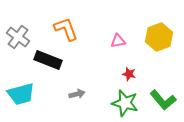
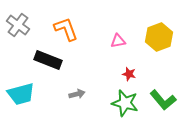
gray cross: moved 12 px up
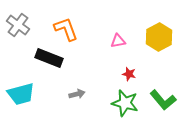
yellow hexagon: rotated 8 degrees counterclockwise
black rectangle: moved 1 px right, 2 px up
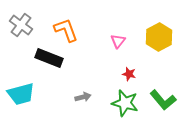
gray cross: moved 3 px right
orange L-shape: moved 1 px down
pink triangle: rotated 42 degrees counterclockwise
gray arrow: moved 6 px right, 3 px down
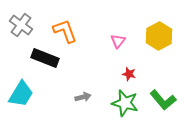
orange L-shape: moved 1 px left, 1 px down
yellow hexagon: moved 1 px up
black rectangle: moved 4 px left
cyan trapezoid: rotated 44 degrees counterclockwise
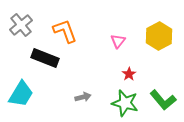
gray cross: rotated 15 degrees clockwise
red star: rotated 24 degrees clockwise
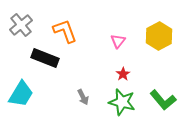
red star: moved 6 px left
gray arrow: rotated 77 degrees clockwise
green star: moved 3 px left, 1 px up
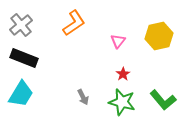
orange L-shape: moved 9 px right, 8 px up; rotated 76 degrees clockwise
yellow hexagon: rotated 16 degrees clockwise
black rectangle: moved 21 px left
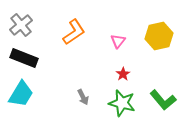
orange L-shape: moved 9 px down
green star: moved 1 px down
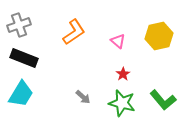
gray cross: moved 2 px left; rotated 20 degrees clockwise
pink triangle: rotated 28 degrees counterclockwise
gray arrow: rotated 21 degrees counterclockwise
